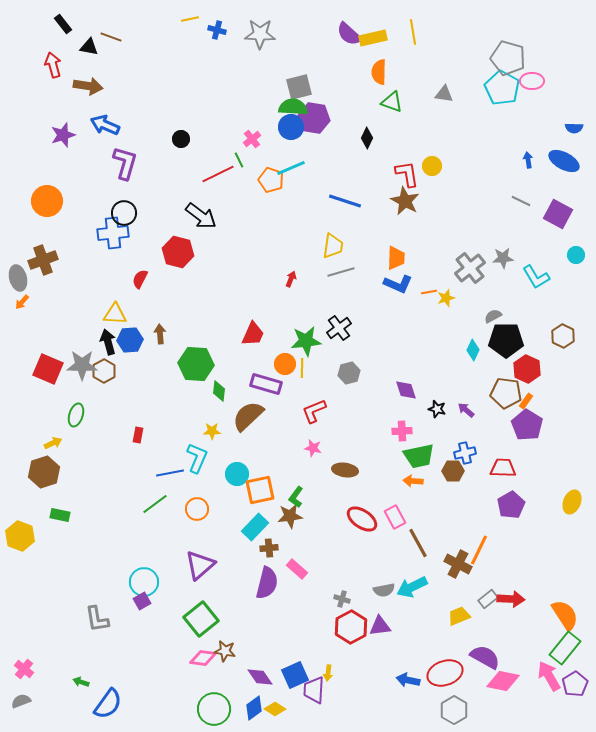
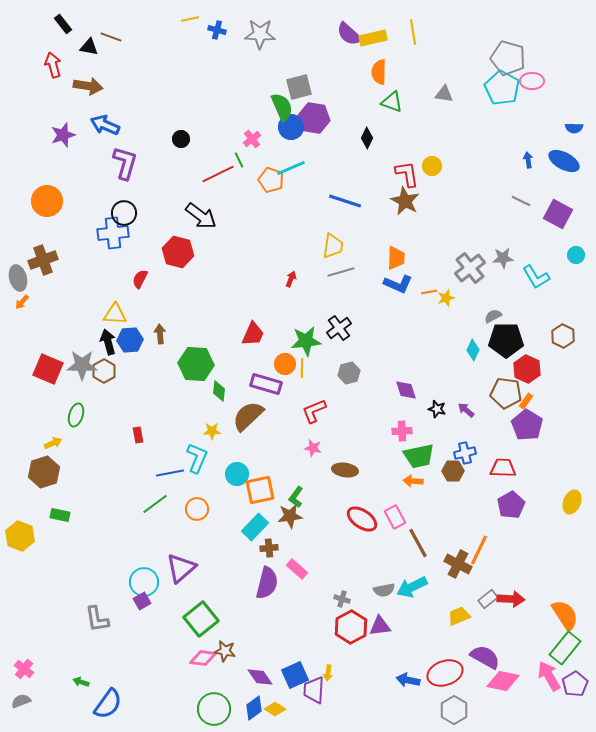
green semicircle at (293, 107): moved 11 px left; rotated 64 degrees clockwise
red rectangle at (138, 435): rotated 21 degrees counterclockwise
purple triangle at (200, 565): moved 19 px left, 3 px down
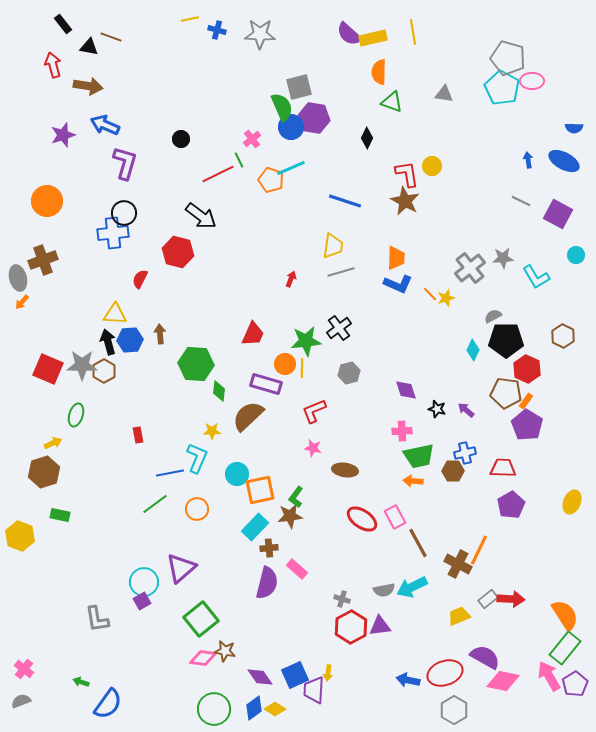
orange line at (429, 292): moved 1 px right, 2 px down; rotated 56 degrees clockwise
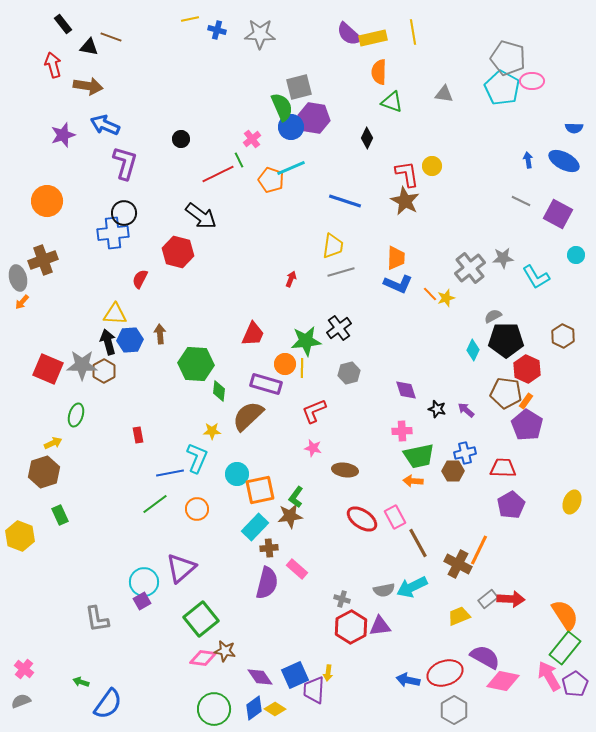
green rectangle at (60, 515): rotated 54 degrees clockwise
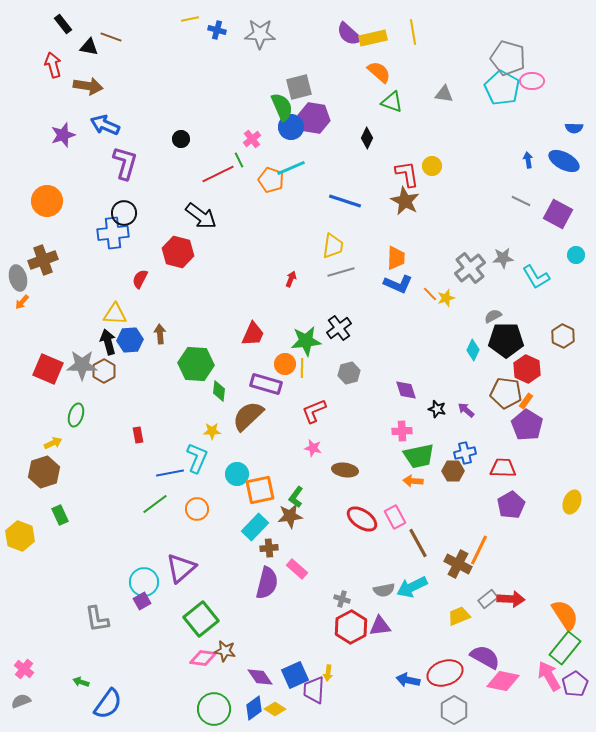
orange semicircle at (379, 72): rotated 130 degrees clockwise
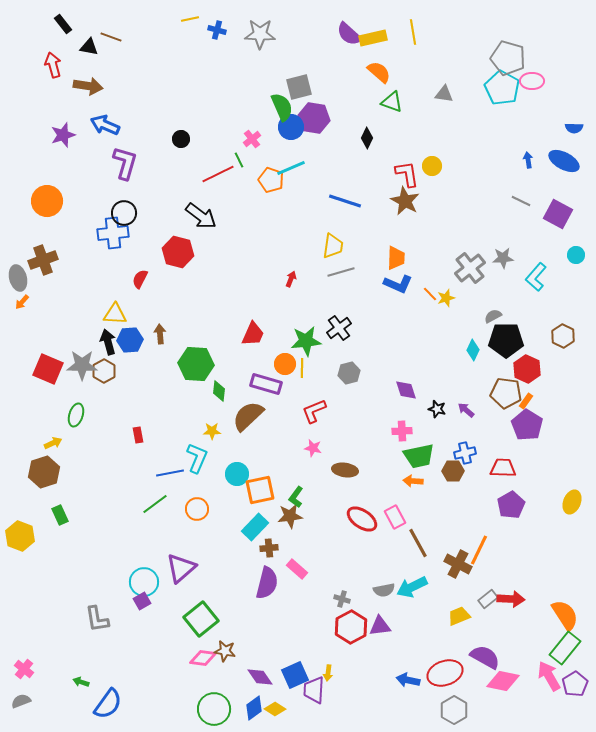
cyan L-shape at (536, 277): rotated 72 degrees clockwise
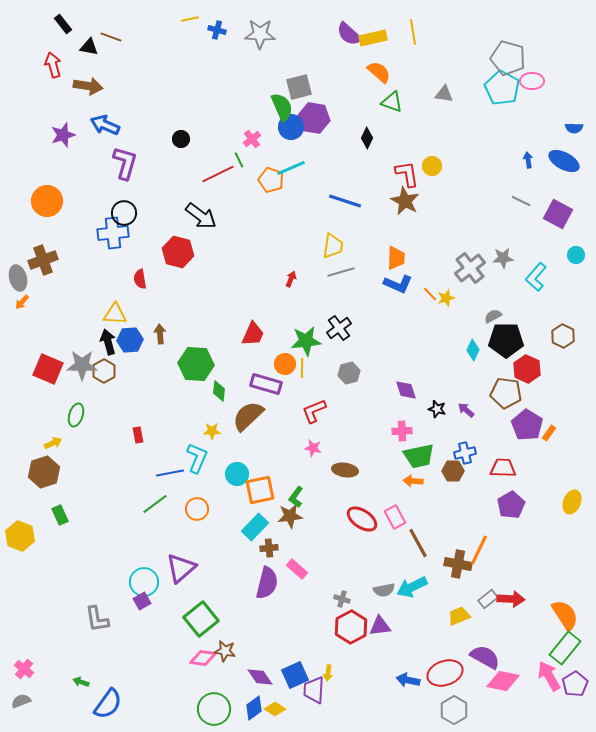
red semicircle at (140, 279): rotated 36 degrees counterclockwise
orange rectangle at (526, 401): moved 23 px right, 32 px down
brown cross at (458, 564): rotated 16 degrees counterclockwise
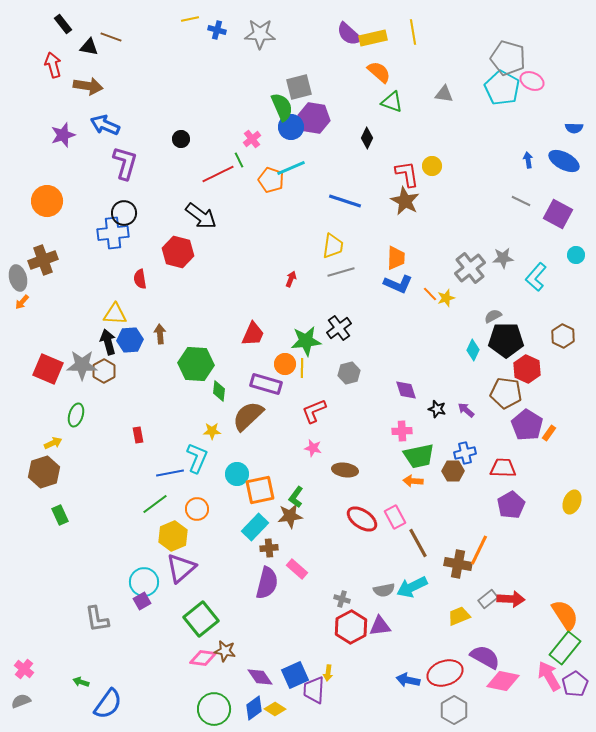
pink ellipse at (532, 81): rotated 25 degrees clockwise
yellow hexagon at (20, 536): moved 153 px right; rotated 16 degrees clockwise
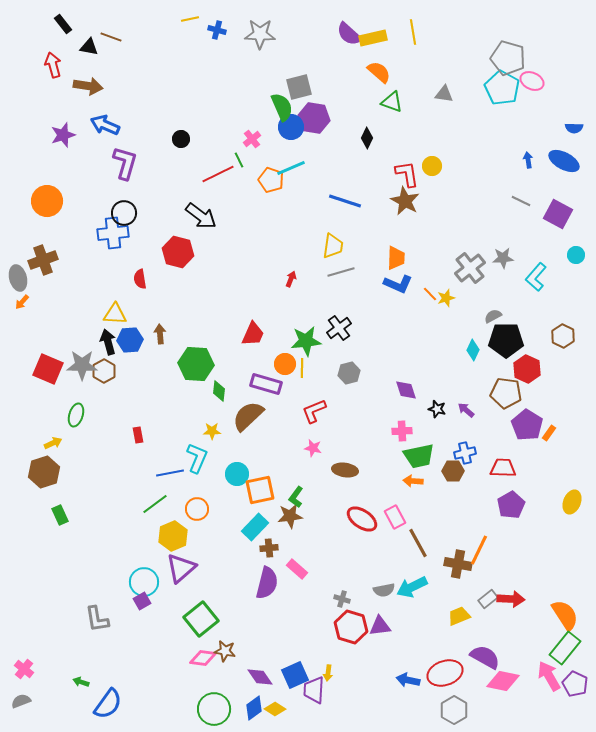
red hexagon at (351, 627): rotated 16 degrees counterclockwise
purple pentagon at (575, 684): rotated 15 degrees counterclockwise
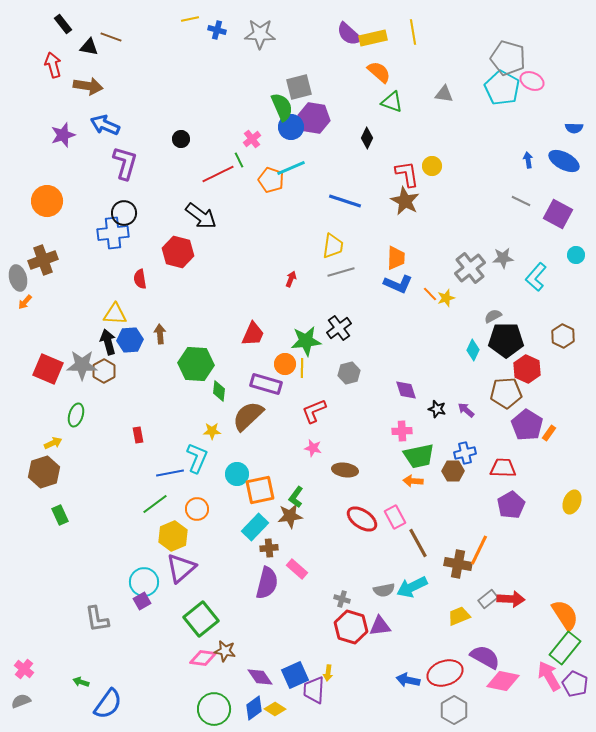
orange arrow at (22, 302): moved 3 px right
brown pentagon at (506, 393): rotated 12 degrees counterclockwise
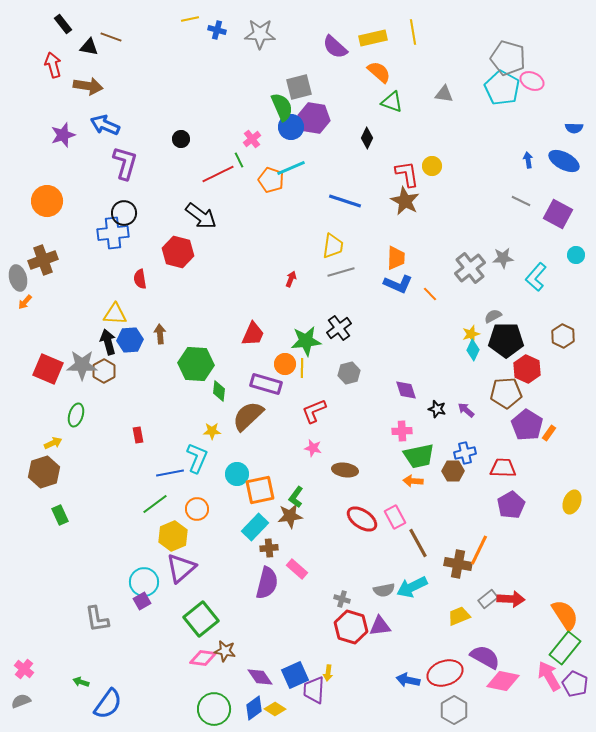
purple semicircle at (349, 34): moved 14 px left, 13 px down
yellow star at (446, 298): moved 25 px right, 36 px down
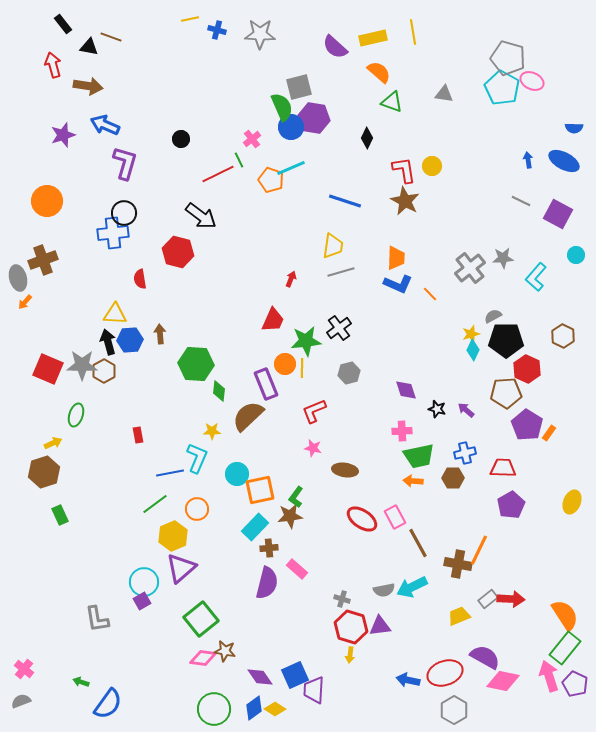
red L-shape at (407, 174): moved 3 px left, 4 px up
red trapezoid at (253, 334): moved 20 px right, 14 px up
purple rectangle at (266, 384): rotated 52 degrees clockwise
brown hexagon at (453, 471): moved 7 px down
yellow arrow at (328, 673): moved 22 px right, 18 px up
pink arrow at (549, 676): rotated 12 degrees clockwise
